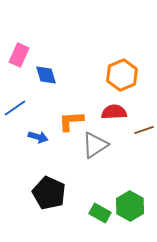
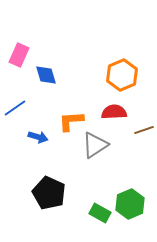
green hexagon: moved 2 px up; rotated 8 degrees clockwise
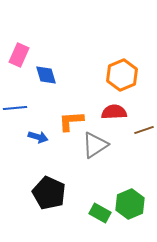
blue line: rotated 30 degrees clockwise
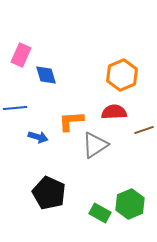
pink rectangle: moved 2 px right
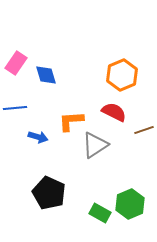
pink rectangle: moved 5 px left, 8 px down; rotated 10 degrees clockwise
red semicircle: rotated 30 degrees clockwise
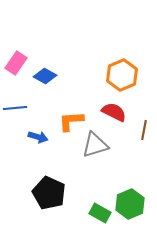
blue diamond: moved 1 px left, 1 px down; rotated 45 degrees counterclockwise
brown line: rotated 60 degrees counterclockwise
gray triangle: rotated 16 degrees clockwise
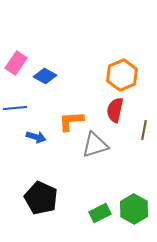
red semicircle: moved 1 px right, 2 px up; rotated 105 degrees counterclockwise
blue arrow: moved 2 px left
black pentagon: moved 8 px left, 5 px down
green hexagon: moved 4 px right, 5 px down; rotated 8 degrees counterclockwise
green rectangle: rotated 55 degrees counterclockwise
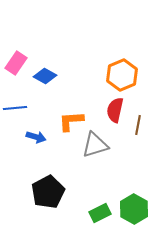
brown line: moved 6 px left, 5 px up
black pentagon: moved 7 px right, 6 px up; rotated 20 degrees clockwise
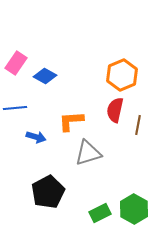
gray triangle: moved 7 px left, 8 px down
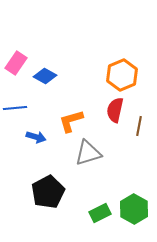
orange L-shape: rotated 12 degrees counterclockwise
brown line: moved 1 px right, 1 px down
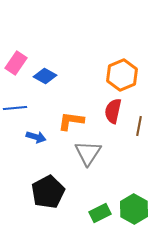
red semicircle: moved 2 px left, 1 px down
orange L-shape: rotated 24 degrees clockwise
gray triangle: rotated 40 degrees counterclockwise
